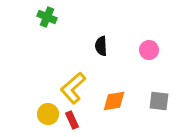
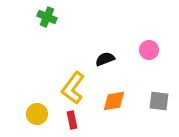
black semicircle: moved 4 px right, 13 px down; rotated 72 degrees clockwise
yellow L-shape: rotated 12 degrees counterclockwise
yellow circle: moved 11 px left
red rectangle: rotated 12 degrees clockwise
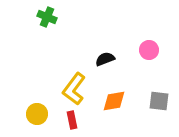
yellow L-shape: moved 1 px right, 1 px down
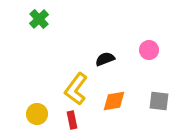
green cross: moved 8 px left, 2 px down; rotated 24 degrees clockwise
yellow L-shape: moved 2 px right
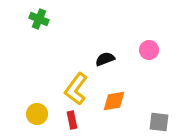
green cross: rotated 24 degrees counterclockwise
gray square: moved 21 px down
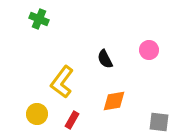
black semicircle: rotated 96 degrees counterclockwise
yellow L-shape: moved 14 px left, 7 px up
red rectangle: rotated 42 degrees clockwise
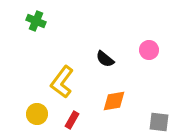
green cross: moved 3 px left, 2 px down
black semicircle: rotated 24 degrees counterclockwise
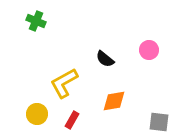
yellow L-shape: moved 2 px right, 1 px down; rotated 24 degrees clockwise
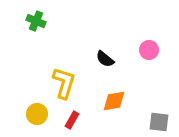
yellow L-shape: rotated 136 degrees clockwise
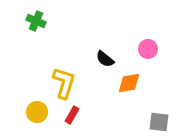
pink circle: moved 1 px left, 1 px up
orange diamond: moved 15 px right, 18 px up
yellow circle: moved 2 px up
red rectangle: moved 5 px up
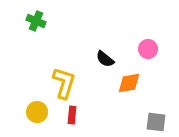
red rectangle: rotated 24 degrees counterclockwise
gray square: moved 3 px left
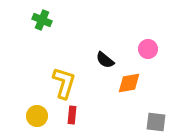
green cross: moved 6 px right, 1 px up
black semicircle: moved 1 px down
yellow circle: moved 4 px down
